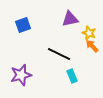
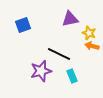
orange arrow: rotated 32 degrees counterclockwise
purple star: moved 20 px right, 4 px up
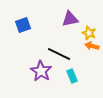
purple star: rotated 25 degrees counterclockwise
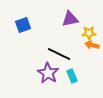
yellow star: rotated 24 degrees counterclockwise
orange arrow: moved 1 px up
purple star: moved 7 px right, 2 px down
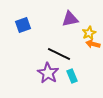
yellow star: rotated 24 degrees counterclockwise
orange arrow: moved 1 px right, 1 px up
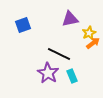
orange arrow: moved 1 px up; rotated 128 degrees clockwise
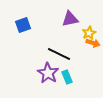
orange arrow: rotated 56 degrees clockwise
cyan rectangle: moved 5 px left, 1 px down
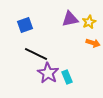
blue square: moved 2 px right
yellow star: moved 11 px up
black line: moved 23 px left
